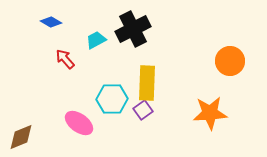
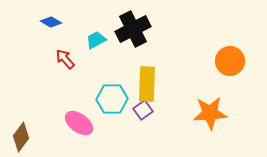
yellow rectangle: moved 1 px down
brown diamond: rotated 32 degrees counterclockwise
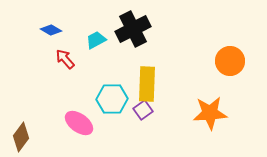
blue diamond: moved 8 px down
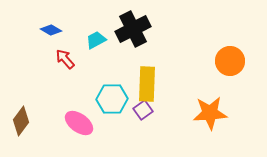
brown diamond: moved 16 px up
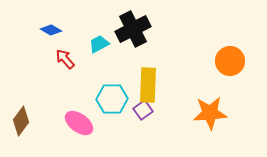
cyan trapezoid: moved 3 px right, 4 px down
yellow rectangle: moved 1 px right, 1 px down
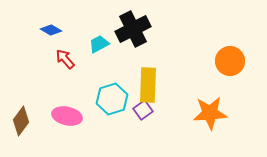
cyan hexagon: rotated 16 degrees counterclockwise
pink ellipse: moved 12 px left, 7 px up; rotated 24 degrees counterclockwise
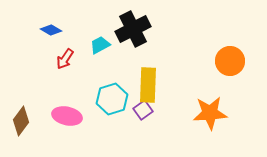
cyan trapezoid: moved 1 px right, 1 px down
red arrow: rotated 105 degrees counterclockwise
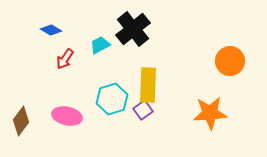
black cross: rotated 12 degrees counterclockwise
